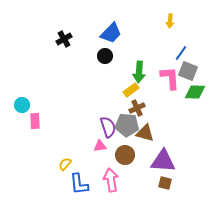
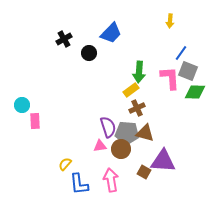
black circle: moved 16 px left, 3 px up
gray pentagon: moved 8 px down
brown circle: moved 4 px left, 6 px up
brown square: moved 21 px left, 11 px up; rotated 16 degrees clockwise
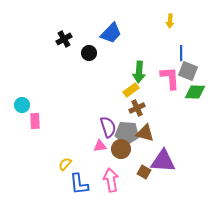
blue line: rotated 35 degrees counterclockwise
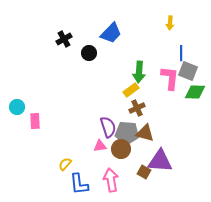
yellow arrow: moved 2 px down
pink L-shape: rotated 10 degrees clockwise
cyan circle: moved 5 px left, 2 px down
purple triangle: moved 3 px left
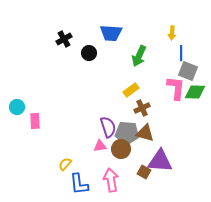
yellow arrow: moved 2 px right, 10 px down
blue trapezoid: rotated 50 degrees clockwise
green arrow: moved 16 px up; rotated 20 degrees clockwise
pink L-shape: moved 6 px right, 10 px down
brown cross: moved 5 px right
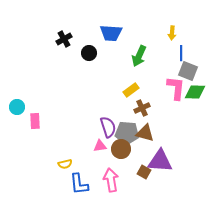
yellow semicircle: rotated 144 degrees counterclockwise
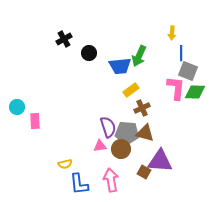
blue trapezoid: moved 9 px right, 33 px down; rotated 10 degrees counterclockwise
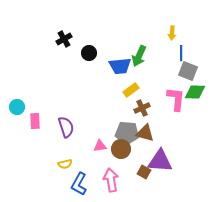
pink L-shape: moved 11 px down
purple semicircle: moved 42 px left
blue L-shape: rotated 35 degrees clockwise
